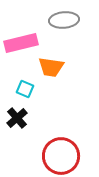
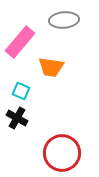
pink rectangle: moved 1 px left, 1 px up; rotated 36 degrees counterclockwise
cyan square: moved 4 px left, 2 px down
black cross: rotated 20 degrees counterclockwise
red circle: moved 1 px right, 3 px up
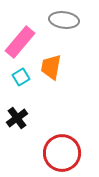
gray ellipse: rotated 12 degrees clockwise
orange trapezoid: rotated 92 degrees clockwise
cyan square: moved 14 px up; rotated 36 degrees clockwise
black cross: rotated 25 degrees clockwise
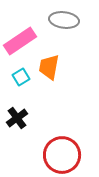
pink rectangle: moved 1 px up; rotated 16 degrees clockwise
orange trapezoid: moved 2 px left
red circle: moved 2 px down
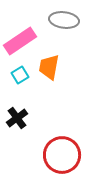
cyan square: moved 1 px left, 2 px up
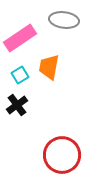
pink rectangle: moved 3 px up
black cross: moved 13 px up
